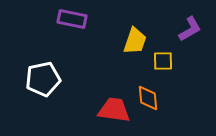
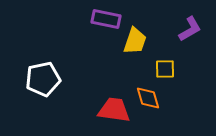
purple rectangle: moved 34 px right
yellow square: moved 2 px right, 8 px down
orange diamond: rotated 12 degrees counterclockwise
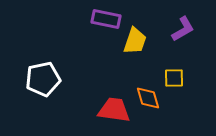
purple L-shape: moved 7 px left
yellow square: moved 9 px right, 9 px down
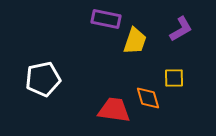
purple L-shape: moved 2 px left
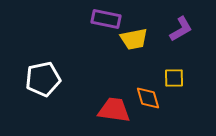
yellow trapezoid: moved 1 px left, 2 px up; rotated 60 degrees clockwise
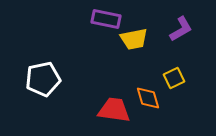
yellow square: rotated 25 degrees counterclockwise
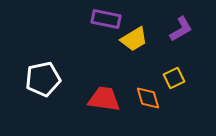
yellow trapezoid: rotated 20 degrees counterclockwise
red trapezoid: moved 10 px left, 11 px up
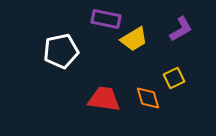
white pentagon: moved 18 px right, 28 px up
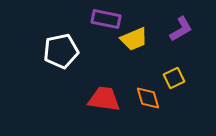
yellow trapezoid: rotated 8 degrees clockwise
